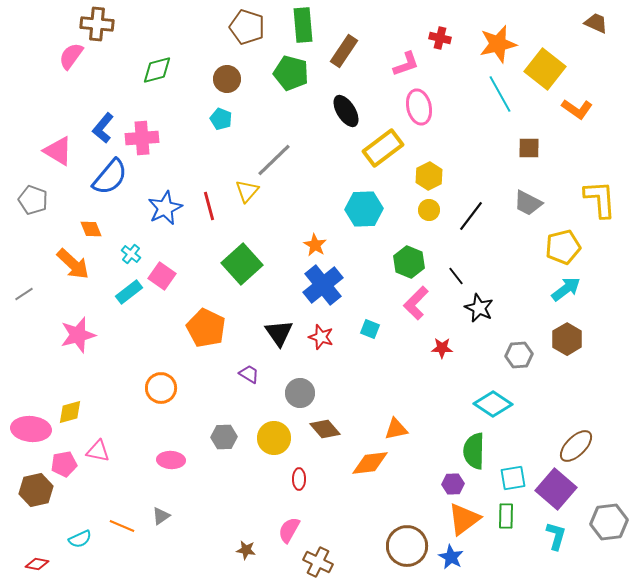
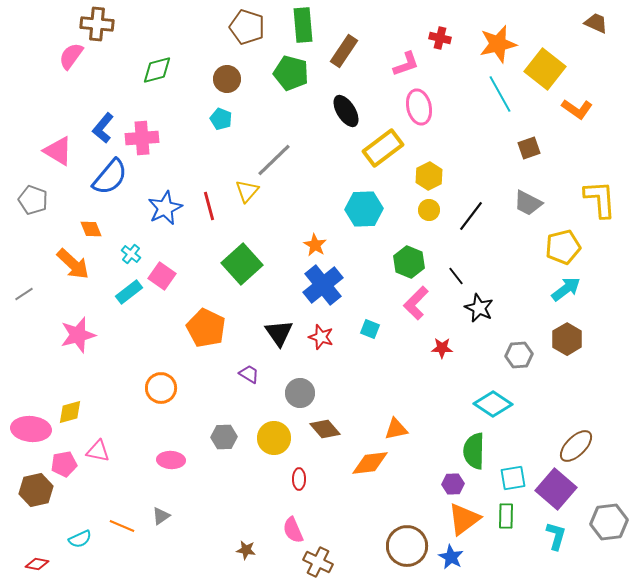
brown square at (529, 148): rotated 20 degrees counterclockwise
pink semicircle at (289, 530): moved 4 px right; rotated 52 degrees counterclockwise
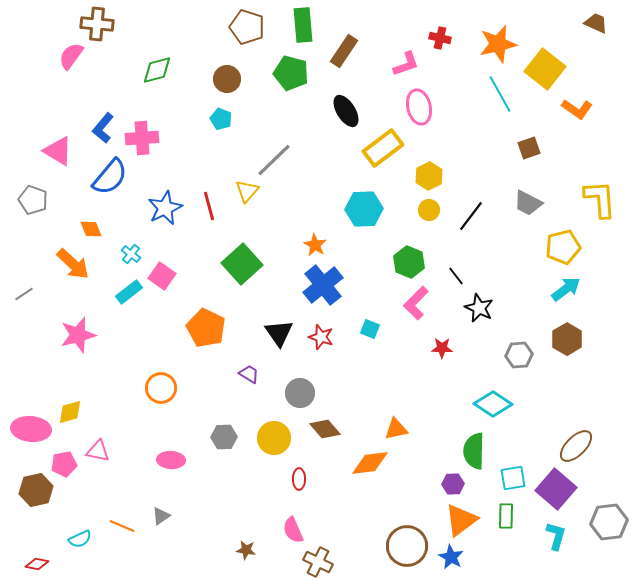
orange triangle at (464, 519): moved 3 px left, 1 px down
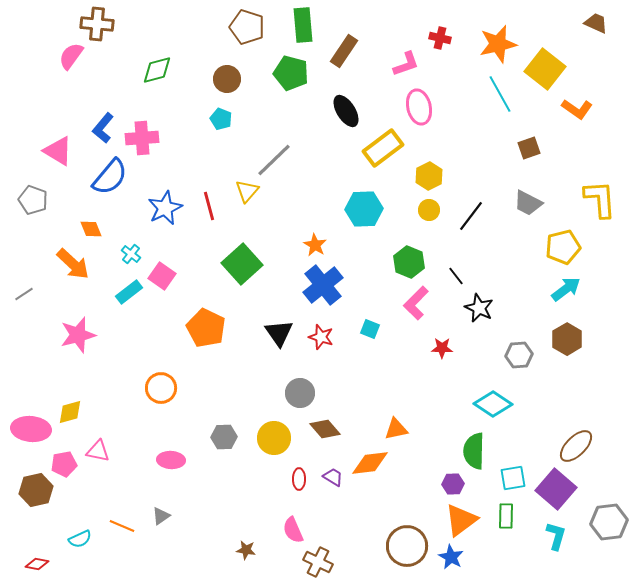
purple trapezoid at (249, 374): moved 84 px right, 103 px down
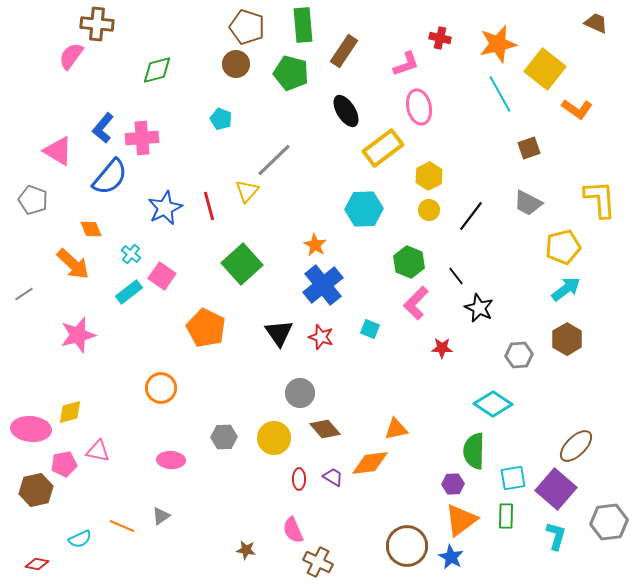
brown circle at (227, 79): moved 9 px right, 15 px up
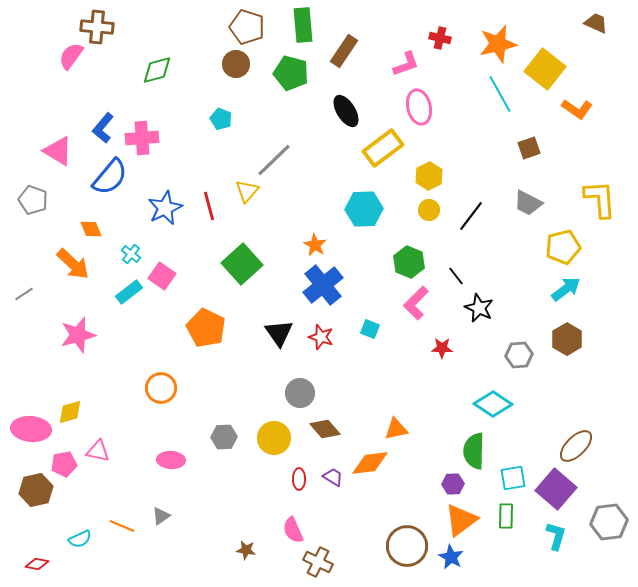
brown cross at (97, 24): moved 3 px down
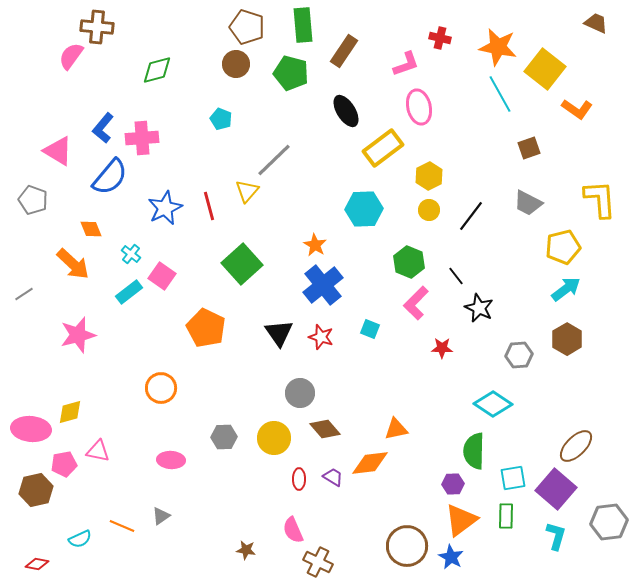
orange star at (498, 44): moved 3 px down; rotated 24 degrees clockwise
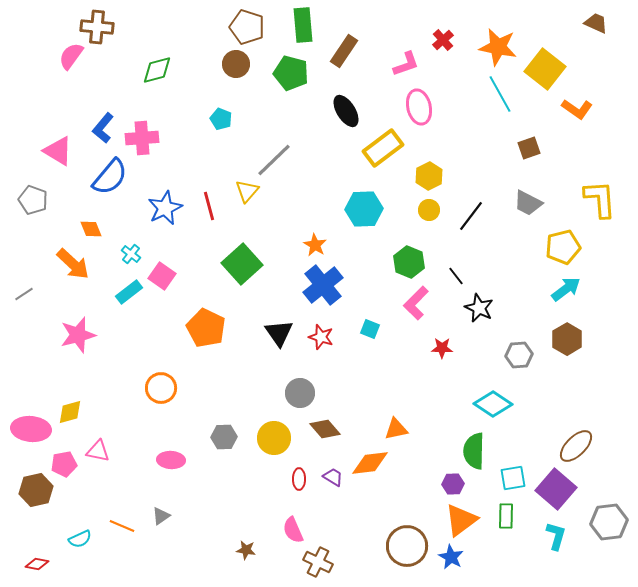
red cross at (440, 38): moved 3 px right, 2 px down; rotated 35 degrees clockwise
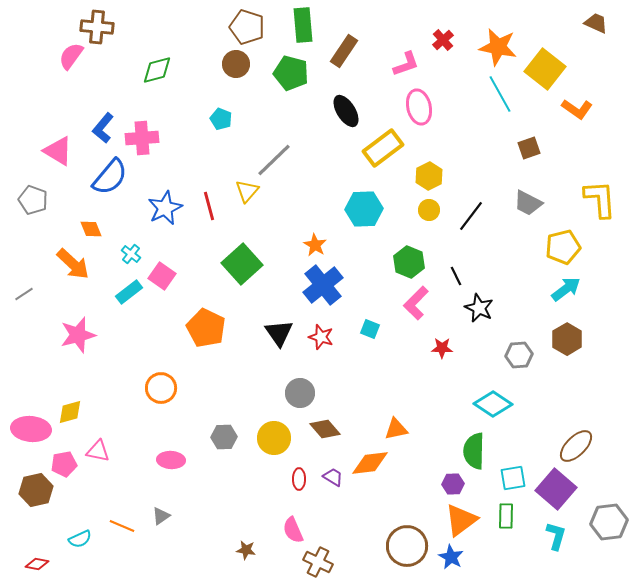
black line at (456, 276): rotated 12 degrees clockwise
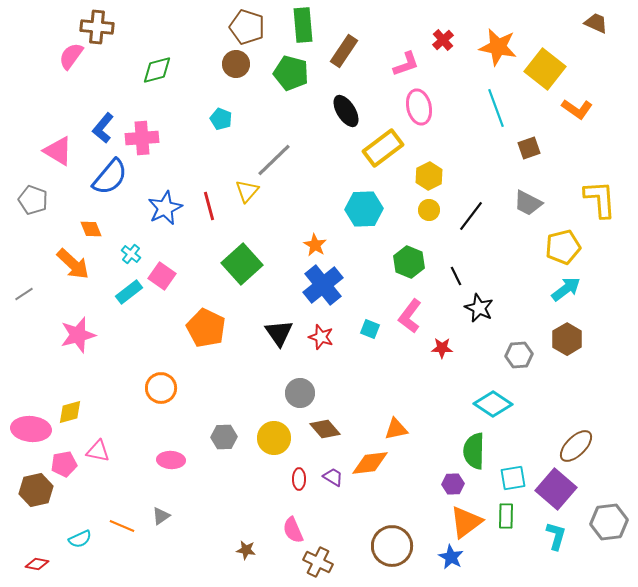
cyan line at (500, 94): moved 4 px left, 14 px down; rotated 9 degrees clockwise
pink L-shape at (416, 303): moved 6 px left, 13 px down; rotated 8 degrees counterclockwise
orange triangle at (461, 520): moved 5 px right, 2 px down
brown circle at (407, 546): moved 15 px left
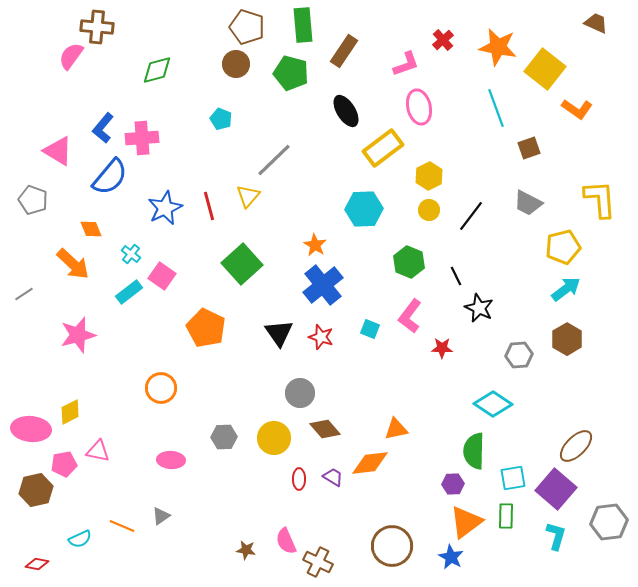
yellow triangle at (247, 191): moved 1 px right, 5 px down
yellow diamond at (70, 412): rotated 12 degrees counterclockwise
pink semicircle at (293, 530): moved 7 px left, 11 px down
